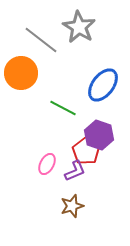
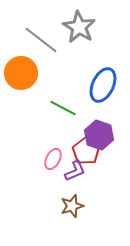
blue ellipse: rotated 12 degrees counterclockwise
pink ellipse: moved 6 px right, 5 px up
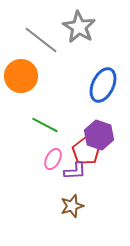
orange circle: moved 3 px down
green line: moved 18 px left, 17 px down
purple L-shape: rotated 20 degrees clockwise
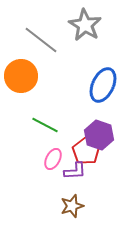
gray star: moved 6 px right, 2 px up
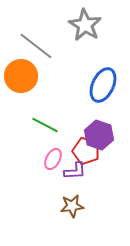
gray line: moved 5 px left, 6 px down
red pentagon: rotated 16 degrees counterclockwise
brown star: rotated 10 degrees clockwise
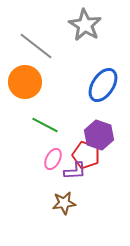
orange circle: moved 4 px right, 6 px down
blue ellipse: rotated 8 degrees clockwise
red pentagon: moved 4 px down
brown star: moved 8 px left, 3 px up
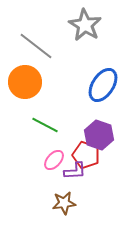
pink ellipse: moved 1 px right, 1 px down; rotated 15 degrees clockwise
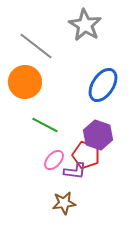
purple hexagon: moved 1 px left
purple L-shape: rotated 10 degrees clockwise
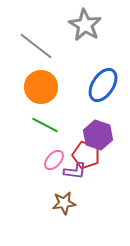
orange circle: moved 16 px right, 5 px down
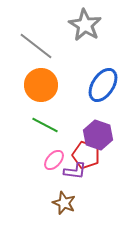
orange circle: moved 2 px up
brown star: rotated 30 degrees clockwise
